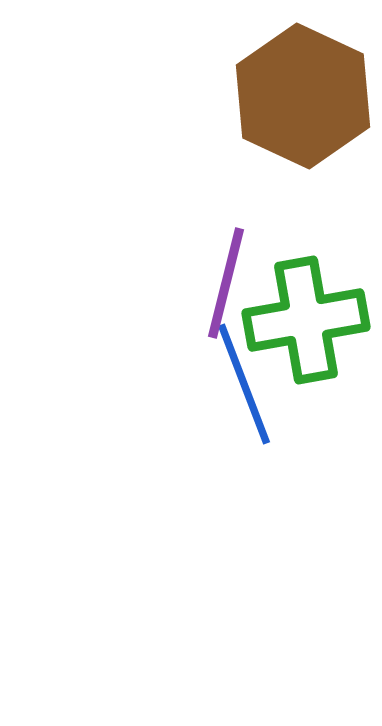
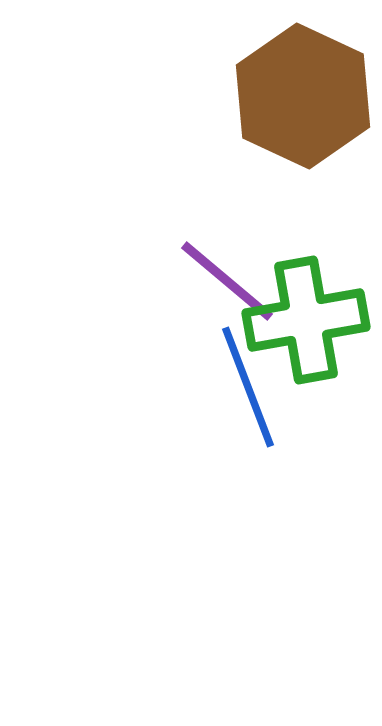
purple line: moved 1 px right, 2 px up; rotated 64 degrees counterclockwise
blue line: moved 4 px right, 3 px down
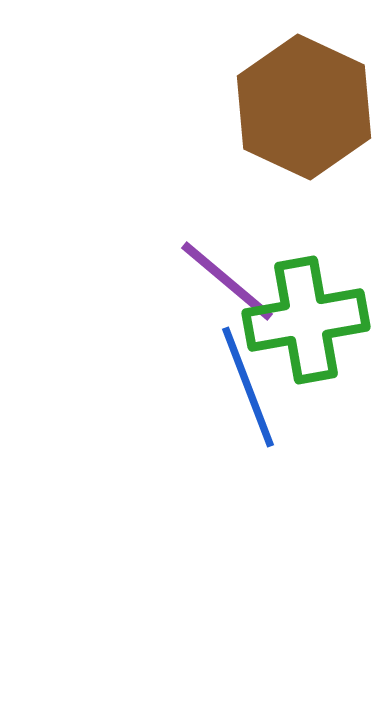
brown hexagon: moved 1 px right, 11 px down
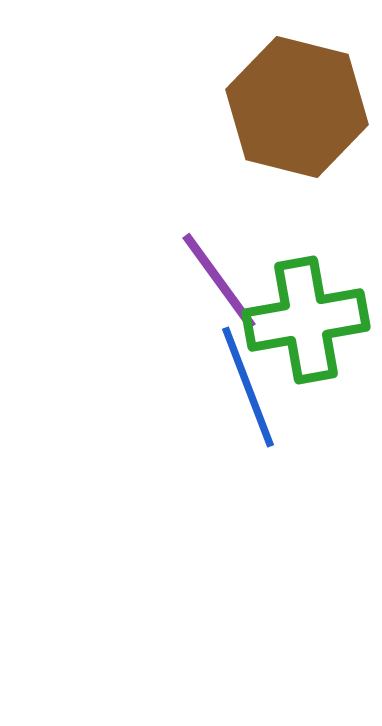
brown hexagon: moved 7 px left; rotated 11 degrees counterclockwise
purple line: moved 8 px left; rotated 14 degrees clockwise
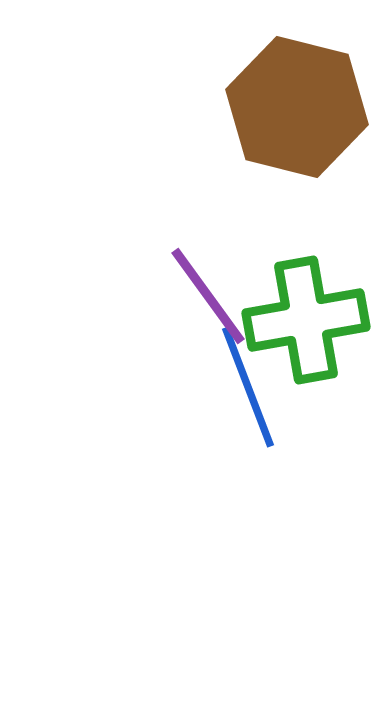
purple line: moved 11 px left, 15 px down
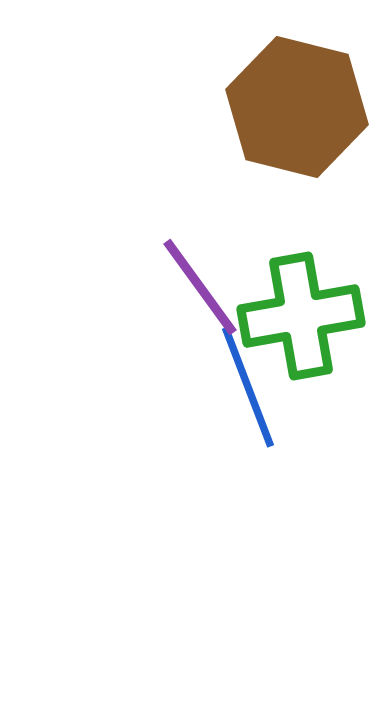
purple line: moved 8 px left, 9 px up
green cross: moved 5 px left, 4 px up
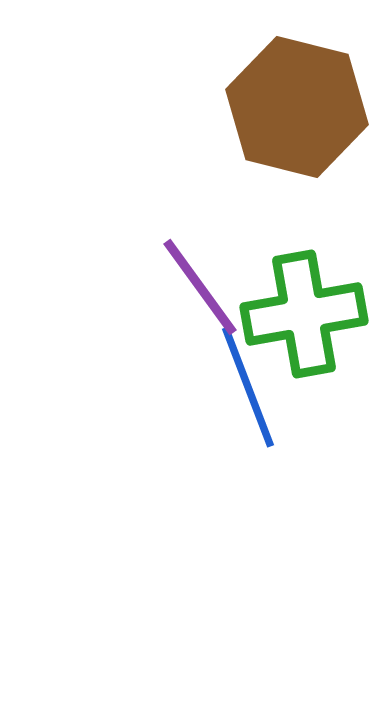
green cross: moved 3 px right, 2 px up
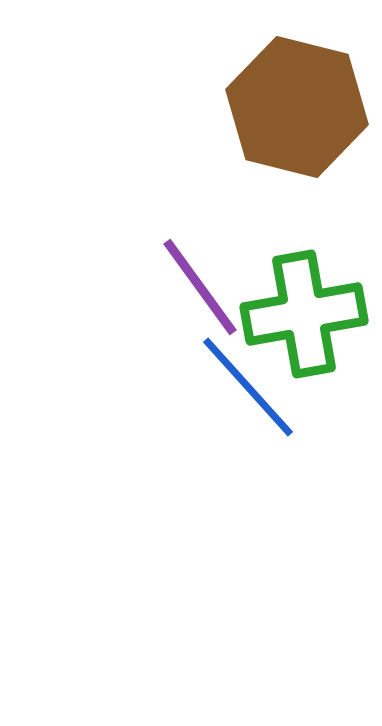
blue line: rotated 21 degrees counterclockwise
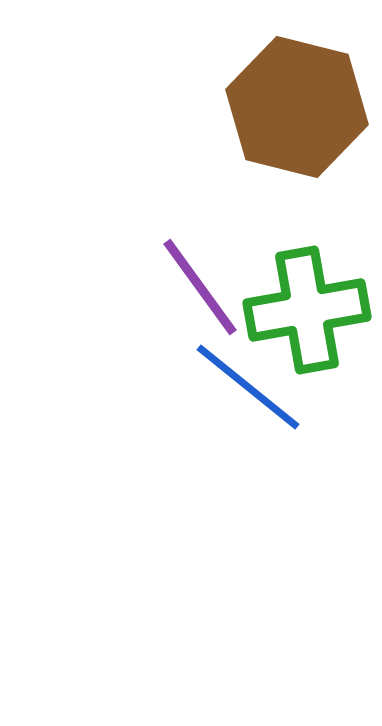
green cross: moved 3 px right, 4 px up
blue line: rotated 9 degrees counterclockwise
